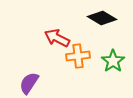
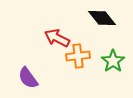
black diamond: rotated 20 degrees clockwise
purple semicircle: moved 1 px left, 5 px up; rotated 70 degrees counterclockwise
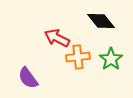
black diamond: moved 1 px left, 3 px down
orange cross: moved 1 px down
green star: moved 2 px left, 2 px up
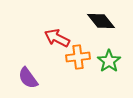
green star: moved 2 px left, 2 px down
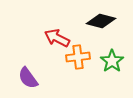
black diamond: rotated 36 degrees counterclockwise
green star: moved 3 px right
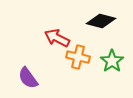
orange cross: rotated 20 degrees clockwise
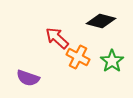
red arrow: rotated 15 degrees clockwise
orange cross: rotated 15 degrees clockwise
purple semicircle: rotated 35 degrees counterclockwise
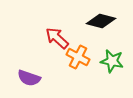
green star: rotated 25 degrees counterclockwise
purple semicircle: moved 1 px right
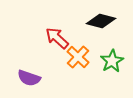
orange cross: rotated 15 degrees clockwise
green star: rotated 30 degrees clockwise
